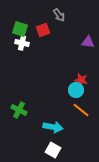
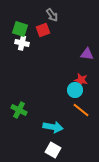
gray arrow: moved 7 px left
purple triangle: moved 1 px left, 12 px down
cyan circle: moved 1 px left
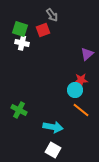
purple triangle: rotated 48 degrees counterclockwise
red star: rotated 16 degrees counterclockwise
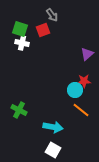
red star: moved 3 px right, 1 px down
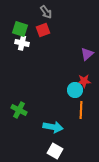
gray arrow: moved 6 px left, 3 px up
orange line: rotated 54 degrees clockwise
white square: moved 2 px right, 1 px down
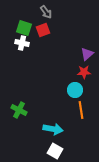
green square: moved 4 px right, 1 px up
red star: moved 9 px up
orange line: rotated 12 degrees counterclockwise
cyan arrow: moved 2 px down
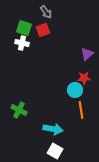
red star: moved 6 px down
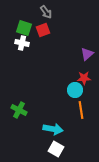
white square: moved 1 px right, 2 px up
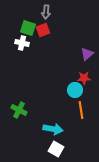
gray arrow: rotated 40 degrees clockwise
green square: moved 4 px right
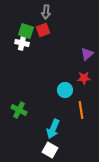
green square: moved 2 px left, 3 px down
cyan circle: moved 10 px left
cyan arrow: rotated 102 degrees clockwise
white square: moved 6 px left, 1 px down
